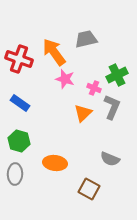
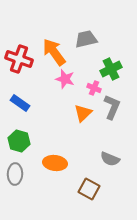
green cross: moved 6 px left, 6 px up
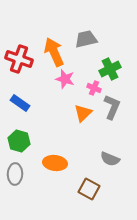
orange arrow: rotated 12 degrees clockwise
green cross: moved 1 px left
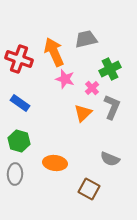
pink cross: moved 2 px left; rotated 24 degrees clockwise
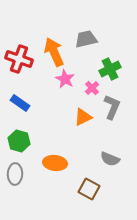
pink star: rotated 12 degrees clockwise
orange triangle: moved 4 px down; rotated 18 degrees clockwise
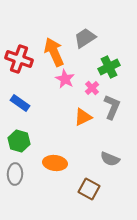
gray trapezoid: moved 1 px left, 1 px up; rotated 20 degrees counterclockwise
green cross: moved 1 px left, 2 px up
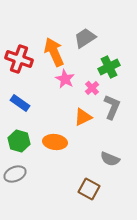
orange ellipse: moved 21 px up
gray ellipse: rotated 65 degrees clockwise
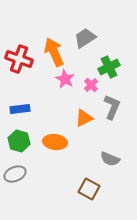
pink cross: moved 1 px left, 3 px up
blue rectangle: moved 6 px down; rotated 42 degrees counterclockwise
orange triangle: moved 1 px right, 1 px down
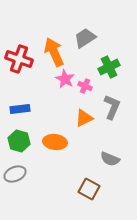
pink cross: moved 6 px left, 1 px down; rotated 24 degrees counterclockwise
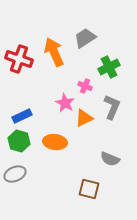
pink star: moved 24 px down
blue rectangle: moved 2 px right, 7 px down; rotated 18 degrees counterclockwise
brown square: rotated 15 degrees counterclockwise
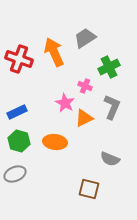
blue rectangle: moved 5 px left, 4 px up
